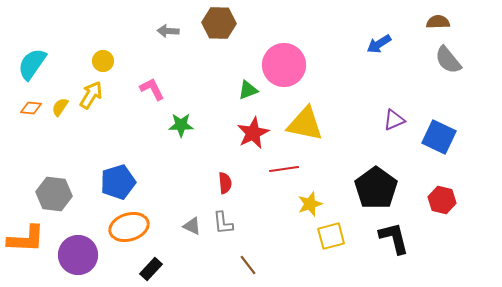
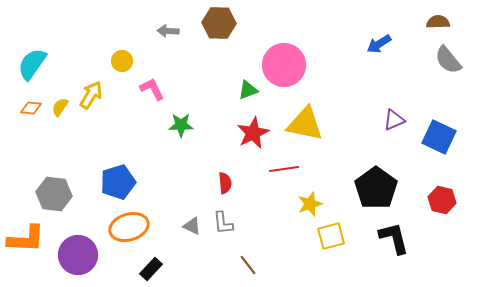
yellow circle: moved 19 px right
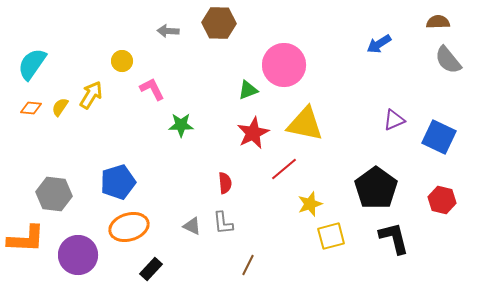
red line: rotated 32 degrees counterclockwise
brown line: rotated 65 degrees clockwise
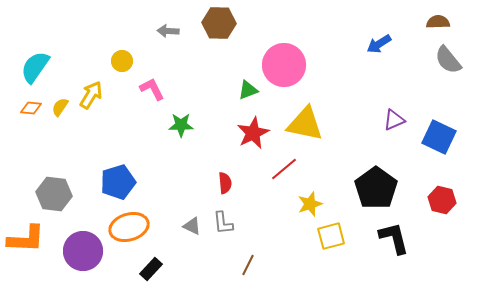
cyan semicircle: moved 3 px right, 3 px down
purple circle: moved 5 px right, 4 px up
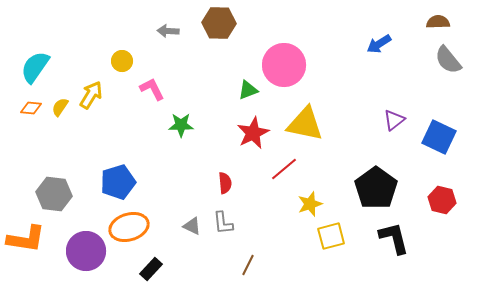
purple triangle: rotated 15 degrees counterclockwise
orange L-shape: rotated 6 degrees clockwise
purple circle: moved 3 px right
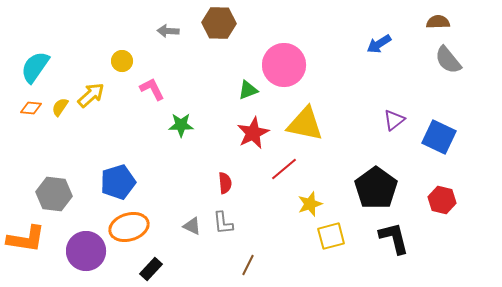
yellow arrow: rotated 16 degrees clockwise
